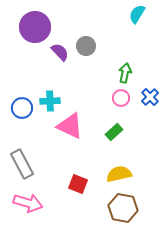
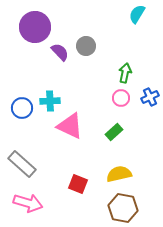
blue cross: rotated 18 degrees clockwise
gray rectangle: rotated 20 degrees counterclockwise
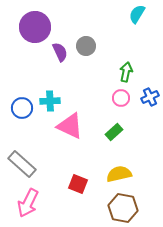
purple semicircle: rotated 18 degrees clockwise
green arrow: moved 1 px right, 1 px up
pink arrow: rotated 100 degrees clockwise
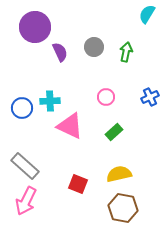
cyan semicircle: moved 10 px right
gray circle: moved 8 px right, 1 px down
green arrow: moved 20 px up
pink circle: moved 15 px left, 1 px up
gray rectangle: moved 3 px right, 2 px down
pink arrow: moved 2 px left, 2 px up
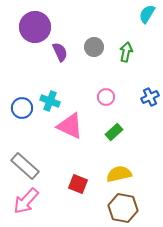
cyan cross: rotated 24 degrees clockwise
pink arrow: rotated 16 degrees clockwise
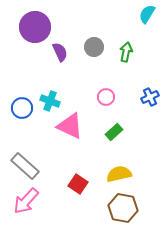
red square: rotated 12 degrees clockwise
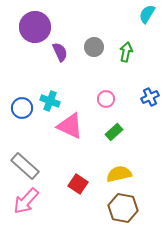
pink circle: moved 2 px down
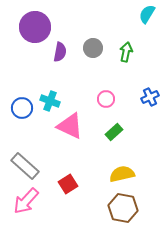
gray circle: moved 1 px left, 1 px down
purple semicircle: rotated 36 degrees clockwise
yellow semicircle: moved 3 px right
red square: moved 10 px left; rotated 24 degrees clockwise
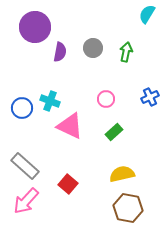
red square: rotated 18 degrees counterclockwise
brown hexagon: moved 5 px right
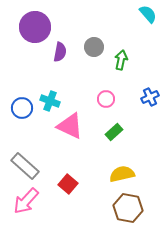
cyan semicircle: moved 1 px right; rotated 108 degrees clockwise
gray circle: moved 1 px right, 1 px up
green arrow: moved 5 px left, 8 px down
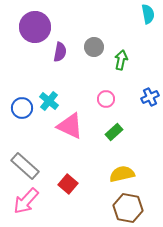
cyan semicircle: rotated 30 degrees clockwise
cyan cross: moved 1 px left; rotated 18 degrees clockwise
